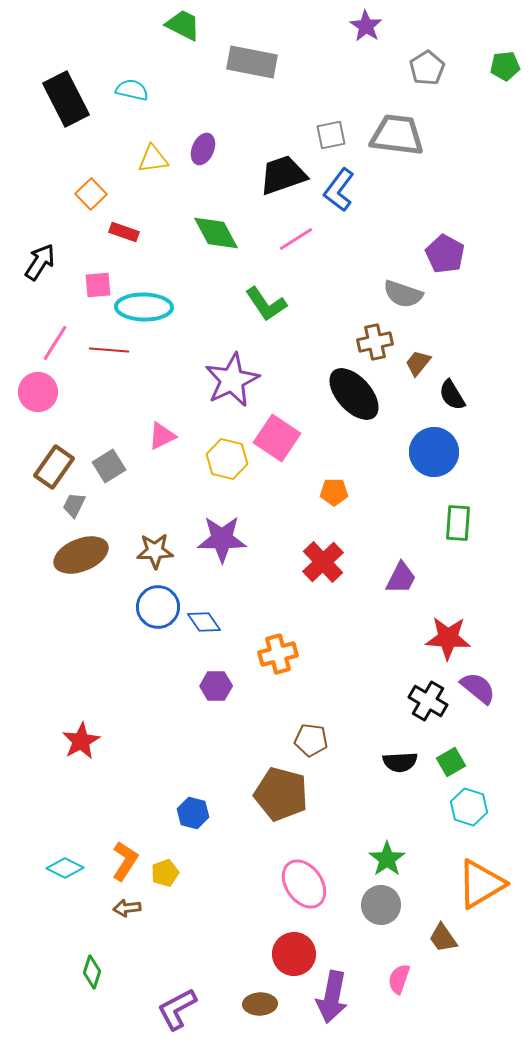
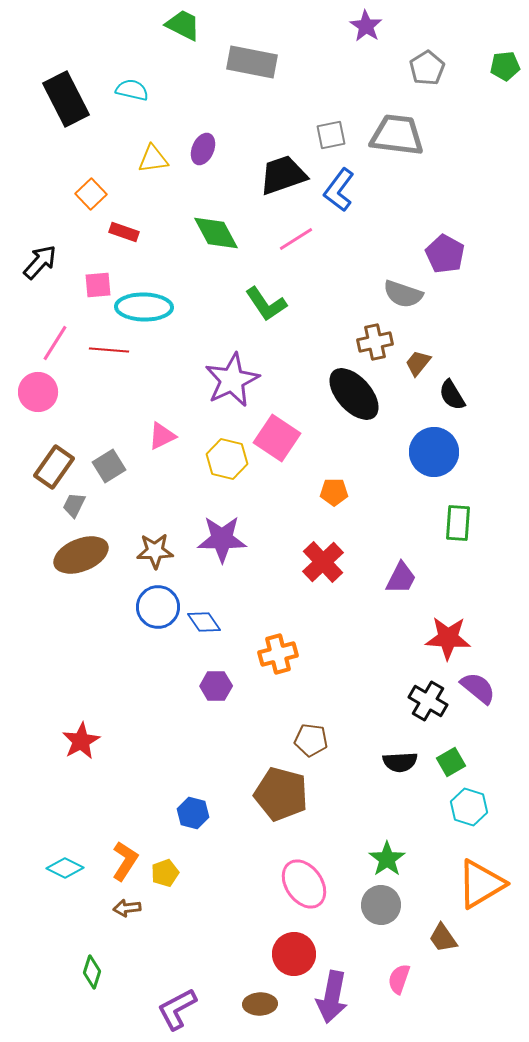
black arrow at (40, 262): rotated 9 degrees clockwise
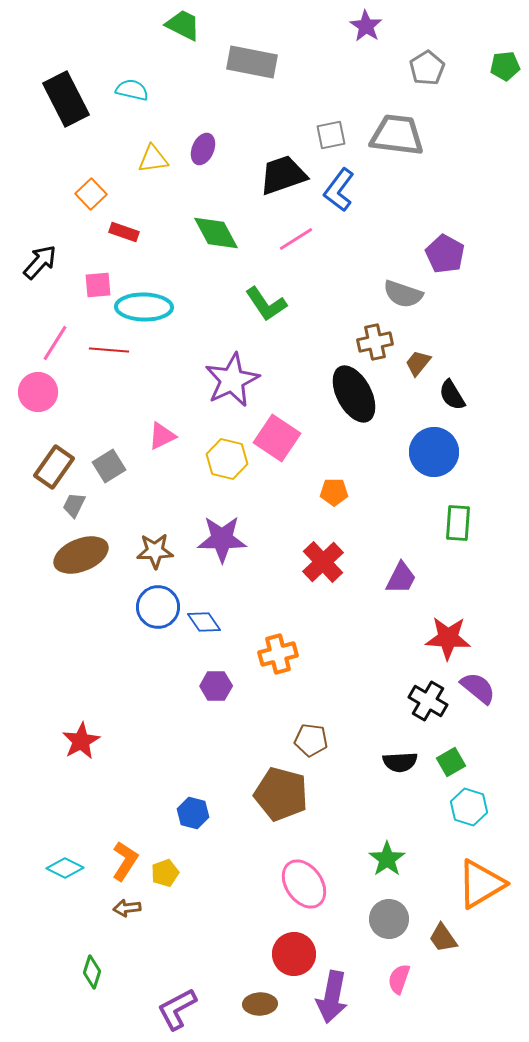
black ellipse at (354, 394): rotated 14 degrees clockwise
gray circle at (381, 905): moved 8 px right, 14 px down
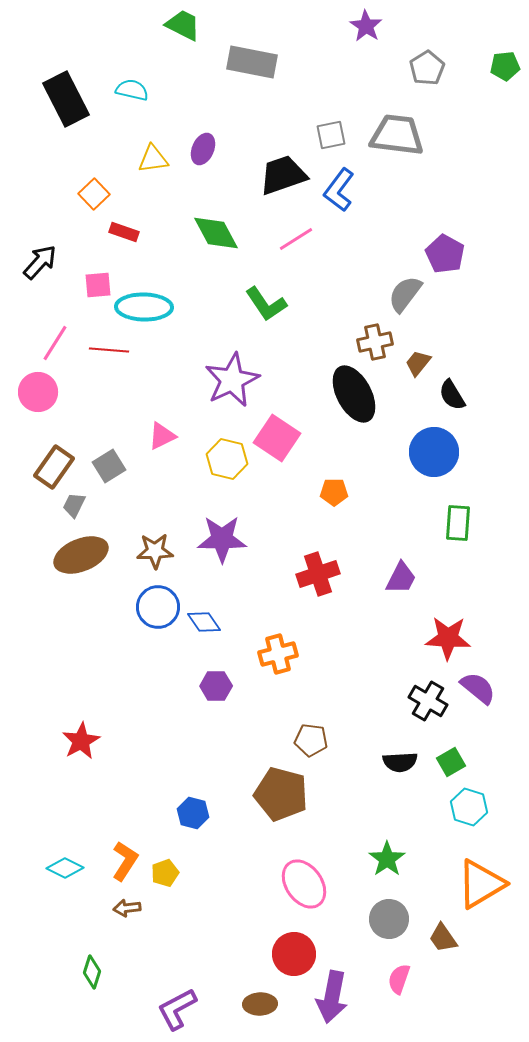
orange square at (91, 194): moved 3 px right
gray semicircle at (403, 294): moved 2 px right; rotated 108 degrees clockwise
red cross at (323, 562): moved 5 px left, 12 px down; rotated 24 degrees clockwise
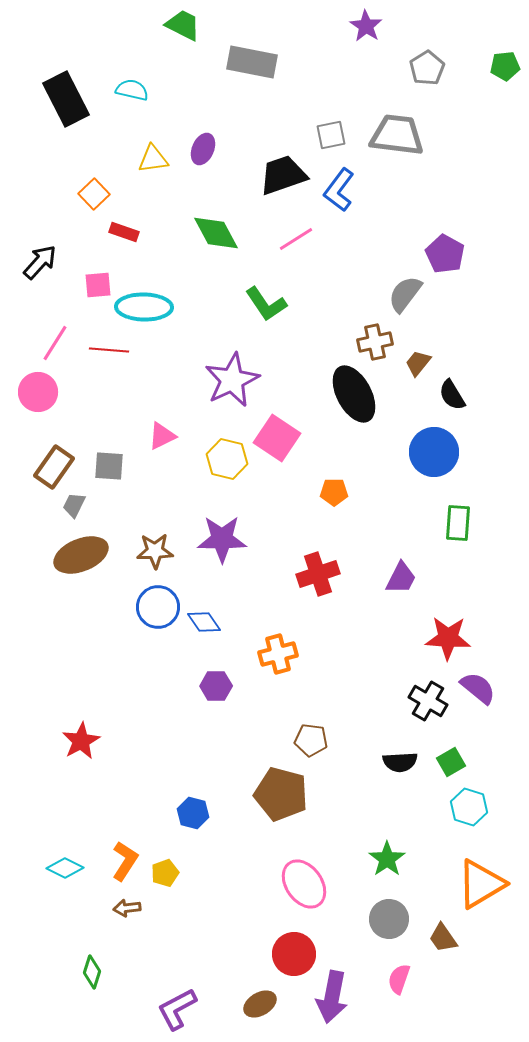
gray square at (109, 466): rotated 36 degrees clockwise
brown ellipse at (260, 1004): rotated 28 degrees counterclockwise
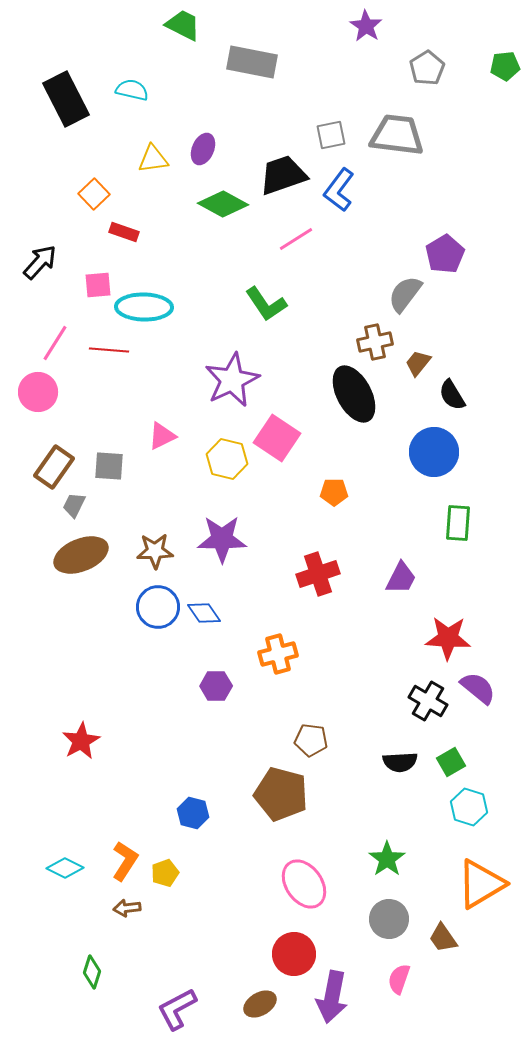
green diamond at (216, 233): moved 7 px right, 29 px up; rotated 33 degrees counterclockwise
purple pentagon at (445, 254): rotated 12 degrees clockwise
blue diamond at (204, 622): moved 9 px up
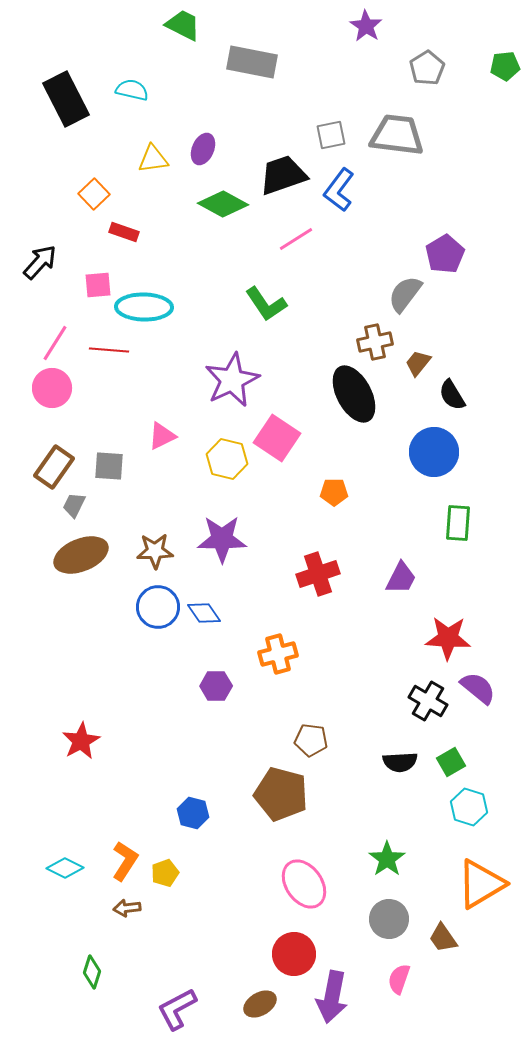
pink circle at (38, 392): moved 14 px right, 4 px up
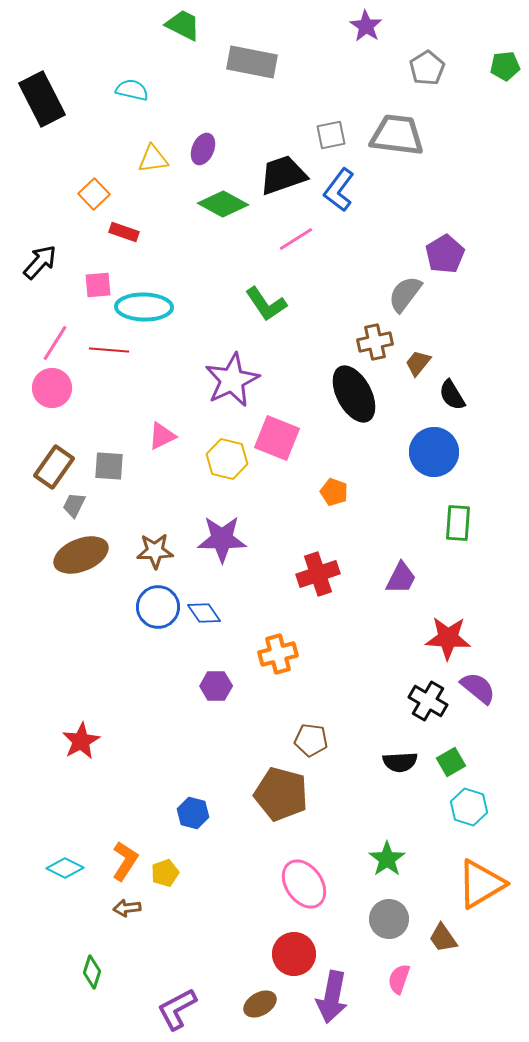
black rectangle at (66, 99): moved 24 px left
pink square at (277, 438): rotated 12 degrees counterclockwise
orange pentagon at (334, 492): rotated 20 degrees clockwise
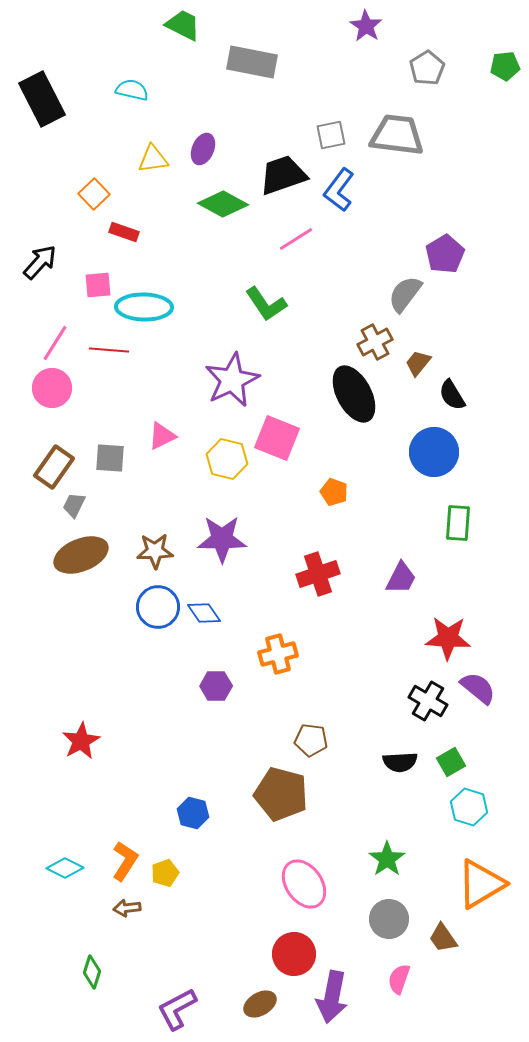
brown cross at (375, 342): rotated 16 degrees counterclockwise
gray square at (109, 466): moved 1 px right, 8 px up
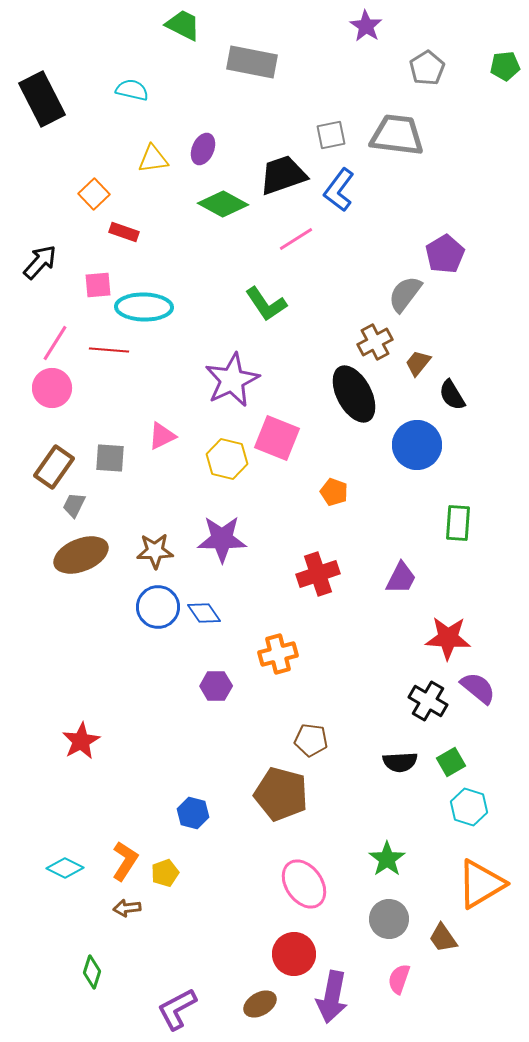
blue circle at (434, 452): moved 17 px left, 7 px up
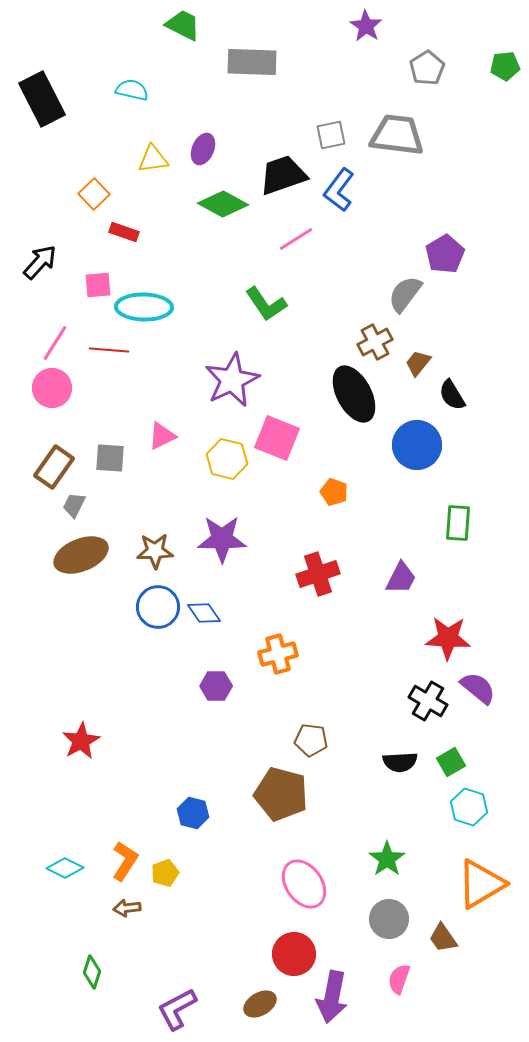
gray rectangle at (252, 62): rotated 9 degrees counterclockwise
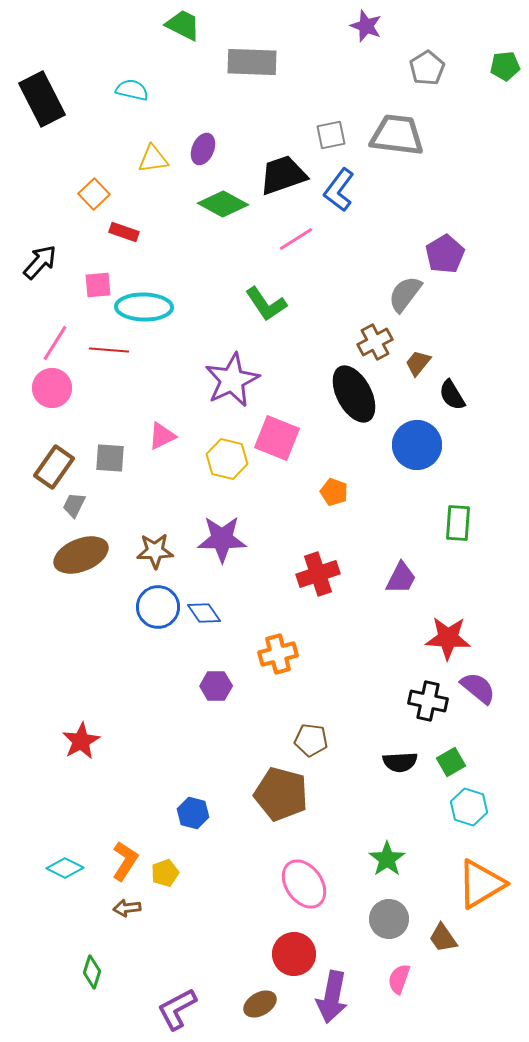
purple star at (366, 26): rotated 12 degrees counterclockwise
black cross at (428, 701): rotated 18 degrees counterclockwise
